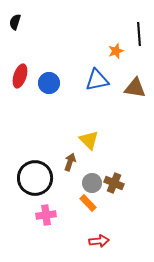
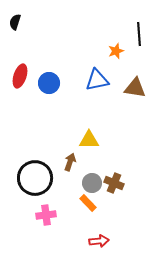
yellow triangle: rotated 45 degrees counterclockwise
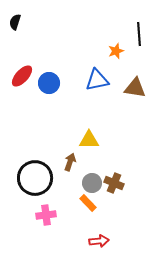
red ellipse: moved 2 px right; rotated 25 degrees clockwise
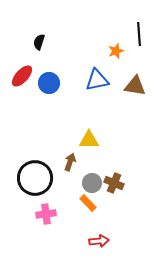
black semicircle: moved 24 px right, 20 px down
brown triangle: moved 2 px up
pink cross: moved 1 px up
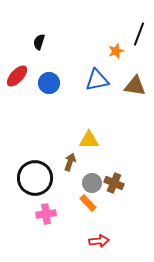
black line: rotated 25 degrees clockwise
red ellipse: moved 5 px left
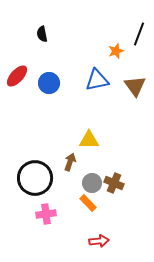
black semicircle: moved 3 px right, 8 px up; rotated 28 degrees counterclockwise
brown triangle: rotated 45 degrees clockwise
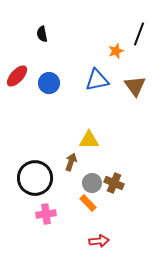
brown arrow: moved 1 px right
